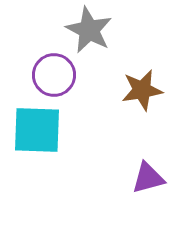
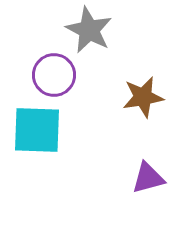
brown star: moved 1 px right, 7 px down
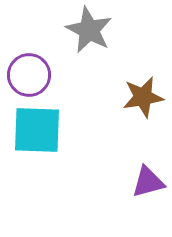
purple circle: moved 25 px left
purple triangle: moved 4 px down
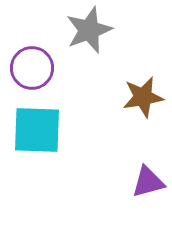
gray star: rotated 24 degrees clockwise
purple circle: moved 3 px right, 7 px up
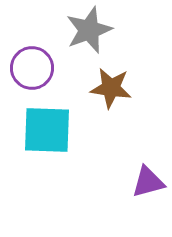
brown star: moved 32 px left, 9 px up; rotated 18 degrees clockwise
cyan square: moved 10 px right
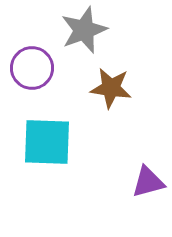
gray star: moved 5 px left
cyan square: moved 12 px down
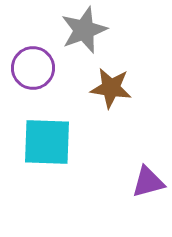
purple circle: moved 1 px right
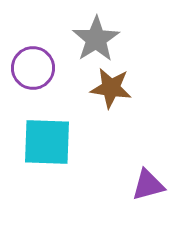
gray star: moved 12 px right, 9 px down; rotated 12 degrees counterclockwise
purple triangle: moved 3 px down
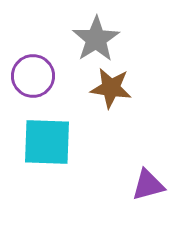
purple circle: moved 8 px down
